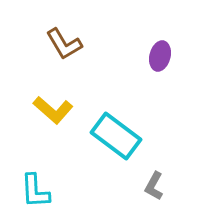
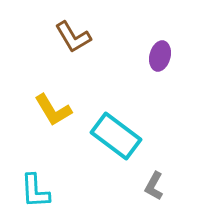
brown L-shape: moved 9 px right, 7 px up
yellow L-shape: rotated 18 degrees clockwise
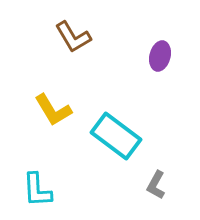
gray L-shape: moved 2 px right, 1 px up
cyan L-shape: moved 2 px right, 1 px up
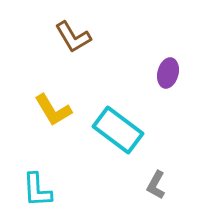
purple ellipse: moved 8 px right, 17 px down
cyan rectangle: moved 2 px right, 6 px up
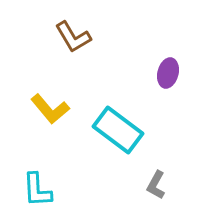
yellow L-shape: moved 3 px left, 1 px up; rotated 9 degrees counterclockwise
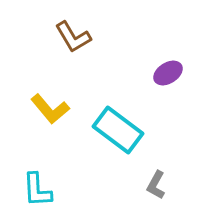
purple ellipse: rotated 44 degrees clockwise
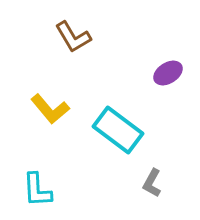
gray L-shape: moved 4 px left, 2 px up
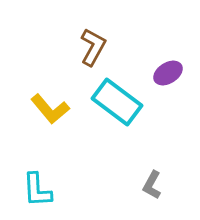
brown L-shape: moved 20 px right, 10 px down; rotated 120 degrees counterclockwise
cyan rectangle: moved 1 px left, 28 px up
gray L-shape: moved 2 px down
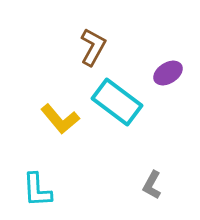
yellow L-shape: moved 10 px right, 10 px down
